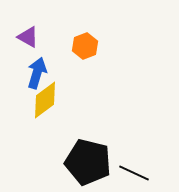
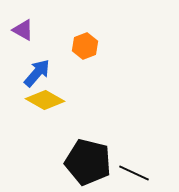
purple triangle: moved 5 px left, 7 px up
blue arrow: rotated 24 degrees clockwise
yellow diamond: rotated 66 degrees clockwise
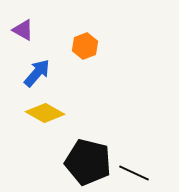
yellow diamond: moved 13 px down
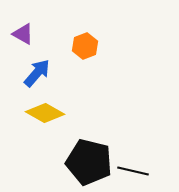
purple triangle: moved 4 px down
black pentagon: moved 1 px right
black line: moved 1 px left, 2 px up; rotated 12 degrees counterclockwise
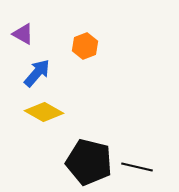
yellow diamond: moved 1 px left, 1 px up
black line: moved 4 px right, 4 px up
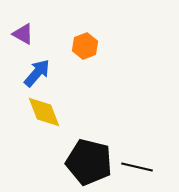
yellow diamond: rotated 39 degrees clockwise
